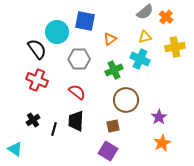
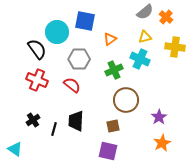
yellow cross: rotated 18 degrees clockwise
red semicircle: moved 5 px left, 7 px up
purple square: rotated 18 degrees counterclockwise
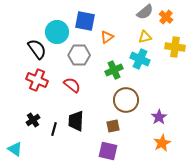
orange triangle: moved 3 px left, 2 px up
gray hexagon: moved 4 px up
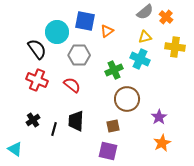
orange triangle: moved 6 px up
brown circle: moved 1 px right, 1 px up
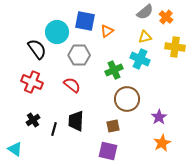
red cross: moved 5 px left, 2 px down
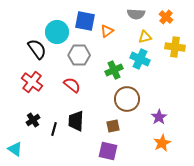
gray semicircle: moved 9 px left, 2 px down; rotated 42 degrees clockwise
red cross: rotated 15 degrees clockwise
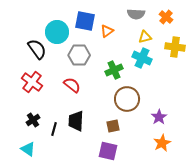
cyan cross: moved 2 px right, 1 px up
cyan triangle: moved 13 px right
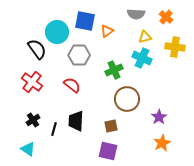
brown square: moved 2 px left
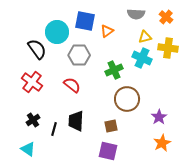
yellow cross: moved 7 px left, 1 px down
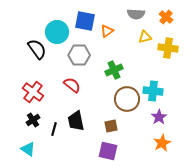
cyan cross: moved 11 px right, 33 px down; rotated 18 degrees counterclockwise
red cross: moved 1 px right, 10 px down
black trapezoid: rotated 15 degrees counterclockwise
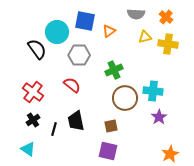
orange triangle: moved 2 px right
yellow cross: moved 4 px up
brown circle: moved 2 px left, 1 px up
orange star: moved 8 px right, 11 px down
